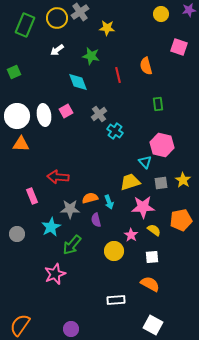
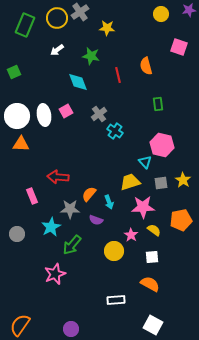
orange semicircle at (90, 198): moved 1 px left, 4 px up; rotated 35 degrees counterclockwise
purple semicircle at (96, 220): rotated 56 degrees counterclockwise
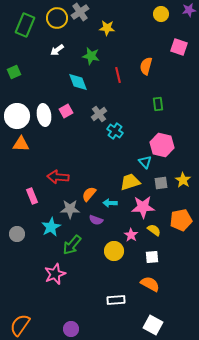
orange semicircle at (146, 66): rotated 30 degrees clockwise
cyan arrow at (109, 202): moved 1 px right, 1 px down; rotated 112 degrees clockwise
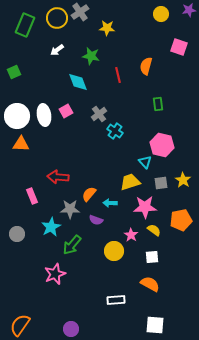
pink star at (143, 207): moved 2 px right
white square at (153, 325): moved 2 px right; rotated 24 degrees counterclockwise
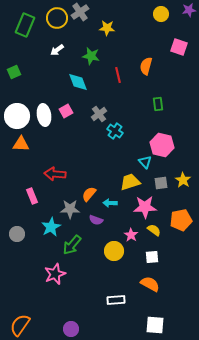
red arrow at (58, 177): moved 3 px left, 3 px up
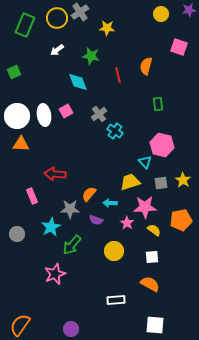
pink star at (131, 235): moved 4 px left, 12 px up
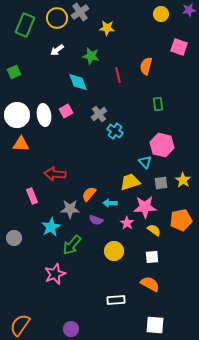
white circle at (17, 116): moved 1 px up
gray circle at (17, 234): moved 3 px left, 4 px down
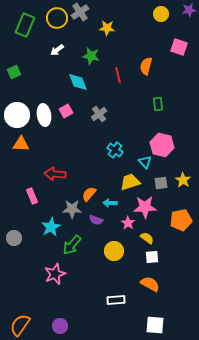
cyan cross at (115, 131): moved 19 px down
gray star at (70, 209): moved 2 px right
pink star at (127, 223): moved 1 px right
yellow semicircle at (154, 230): moved 7 px left, 8 px down
purple circle at (71, 329): moved 11 px left, 3 px up
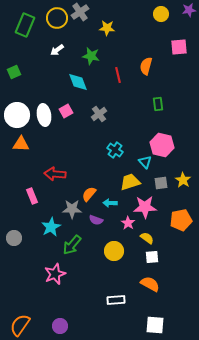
pink square at (179, 47): rotated 24 degrees counterclockwise
